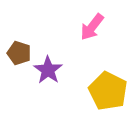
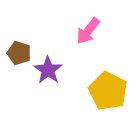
pink arrow: moved 4 px left, 4 px down
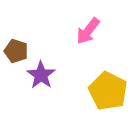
brown pentagon: moved 3 px left, 2 px up
purple star: moved 7 px left, 5 px down
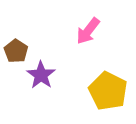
brown pentagon: rotated 15 degrees clockwise
